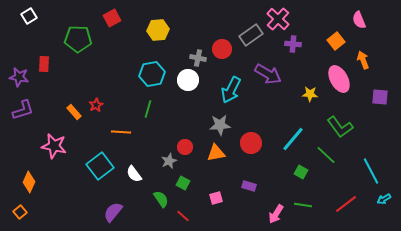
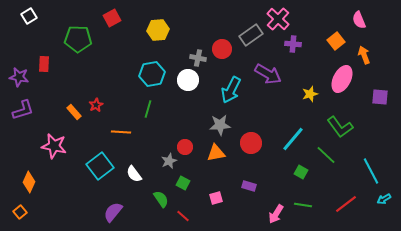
orange arrow at (363, 60): moved 1 px right, 5 px up
pink ellipse at (339, 79): moved 3 px right; rotated 56 degrees clockwise
yellow star at (310, 94): rotated 21 degrees counterclockwise
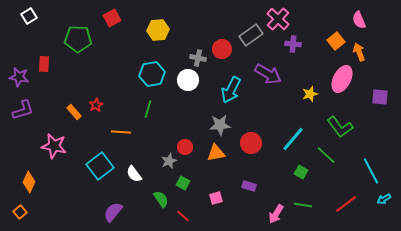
orange arrow at (364, 55): moved 5 px left, 3 px up
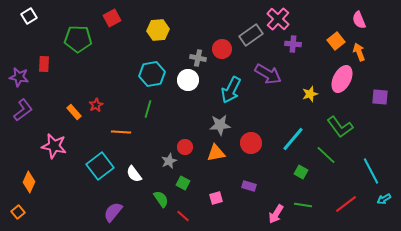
purple L-shape at (23, 110): rotated 20 degrees counterclockwise
orange square at (20, 212): moved 2 px left
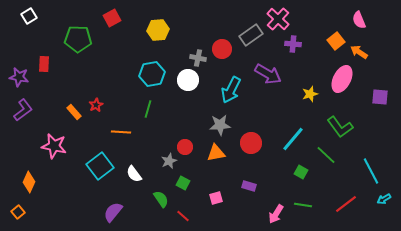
orange arrow at (359, 52): rotated 36 degrees counterclockwise
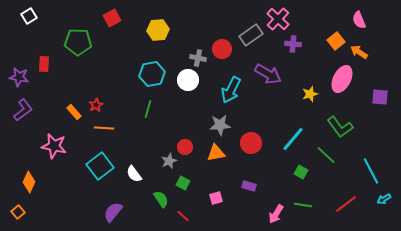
green pentagon at (78, 39): moved 3 px down
orange line at (121, 132): moved 17 px left, 4 px up
